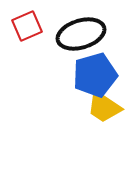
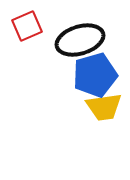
black ellipse: moved 1 px left, 6 px down
yellow trapezoid: rotated 42 degrees counterclockwise
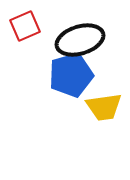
red square: moved 2 px left
blue pentagon: moved 24 px left
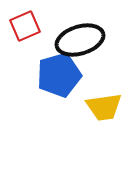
blue pentagon: moved 12 px left
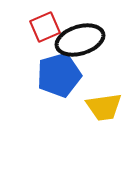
red square: moved 20 px right, 1 px down
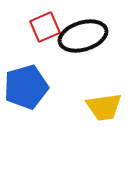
black ellipse: moved 3 px right, 4 px up
blue pentagon: moved 33 px left, 12 px down
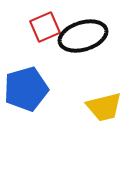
blue pentagon: moved 2 px down
yellow trapezoid: rotated 6 degrees counterclockwise
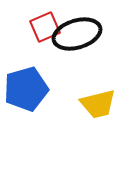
black ellipse: moved 6 px left, 2 px up
yellow trapezoid: moved 6 px left, 3 px up
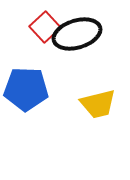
red square: rotated 20 degrees counterclockwise
blue pentagon: rotated 18 degrees clockwise
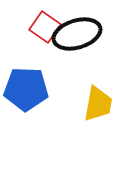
red square: rotated 12 degrees counterclockwise
yellow trapezoid: rotated 66 degrees counterclockwise
